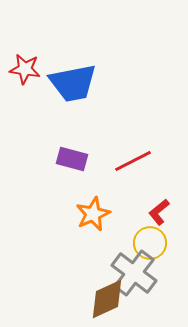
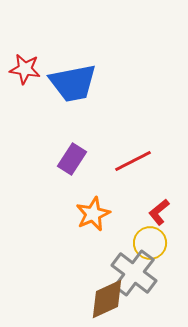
purple rectangle: rotated 72 degrees counterclockwise
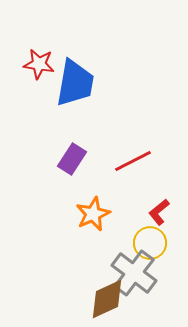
red star: moved 14 px right, 5 px up
blue trapezoid: moved 2 px right; rotated 69 degrees counterclockwise
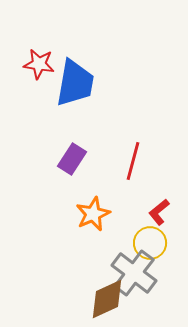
red line: rotated 48 degrees counterclockwise
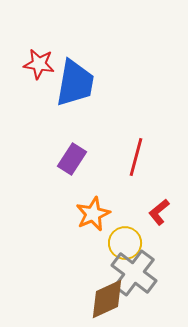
red line: moved 3 px right, 4 px up
yellow circle: moved 25 px left
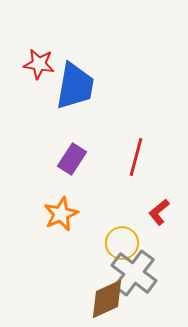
blue trapezoid: moved 3 px down
orange star: moved 32 px left
yellow circle: moved 3 px left
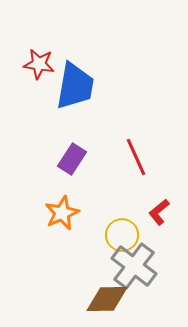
red line: rotated 39 degrees counterclockwise
orange star: moved 1 px right, 1 px up
yellow circle: moved 8 px up
gray cross: moved 7 px up
brown diamond: rotated 24 degrees clockwise
